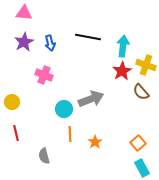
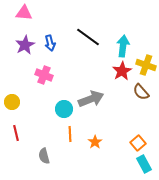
black line: rotated 25 degrees clockwise
purple star: moved 1 px right, 3 px down
cyan rectangle: moved 2 px right, 4 px up
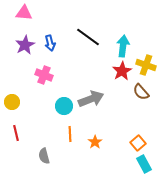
cyan circle: moved 3 px up
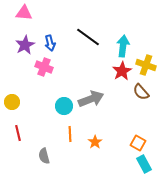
pink cross: moved 8 px up
red line: moved 2 px right
orange square: rotated 21 degrees counterclockwise
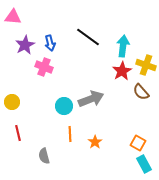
pink triangle: moved 11 px left, 4 px down
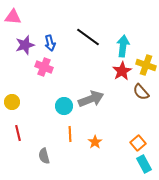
purple star: rotated 12 degrees clockwise
orange square: rotated 21 degrees clockwise
